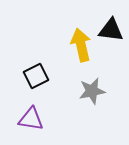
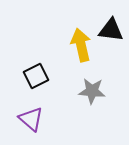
gray star: rotated 16 degrees clockwise
purple triangle: rotated 32 degrees clockwise
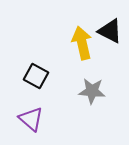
black triangle: moved 1 px left, 1 px down; rotated 20 degrees clockwise
yellow arrow: moved 1 px right, 2 px up
black square: rotated 35 degrees counterclockwise
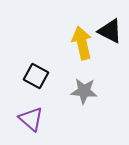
gray star: moved 8 px left
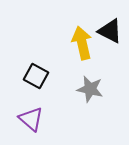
gray star: moved 6 px right, 2 px up; rotated 8 degrees clockwise
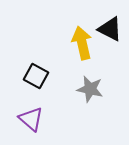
black triangle: moved 2 px up
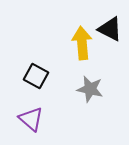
yellow arrow: rotated 8 degrees clockwise
